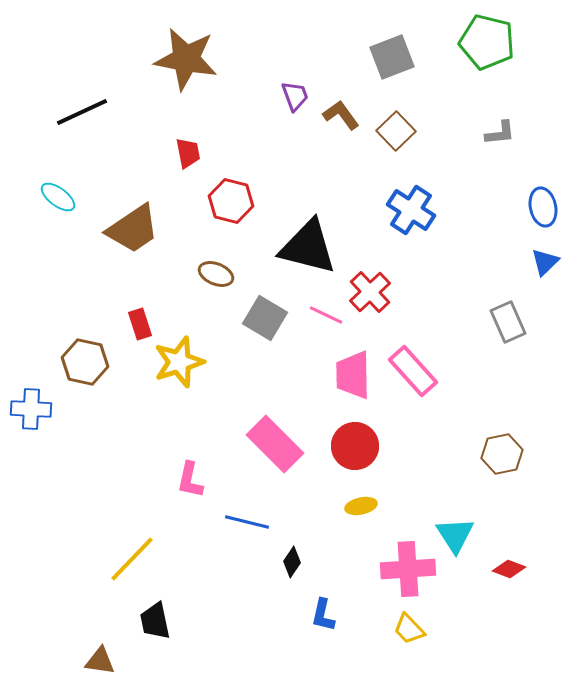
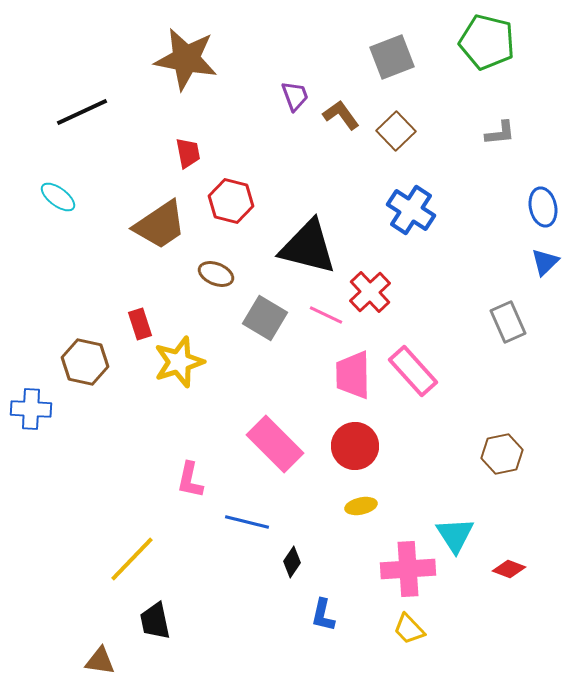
brown trapezoid at (133, 229): moved 27 px right, 4 px up
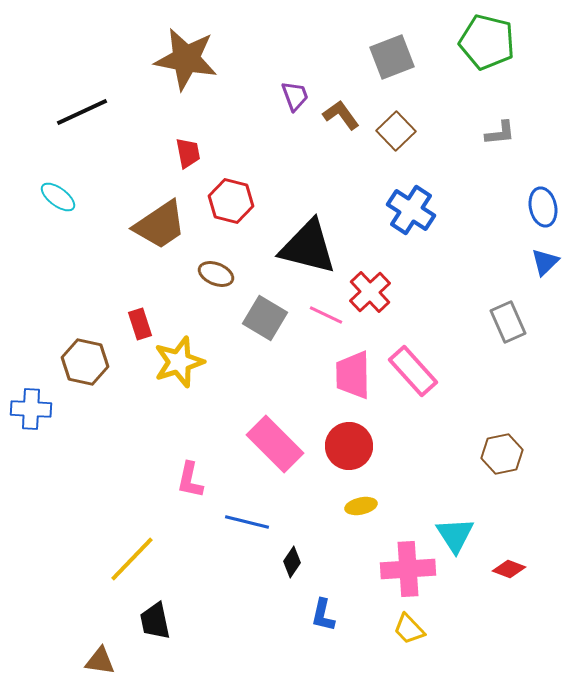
red circle at (355, 446): moved 6 px left
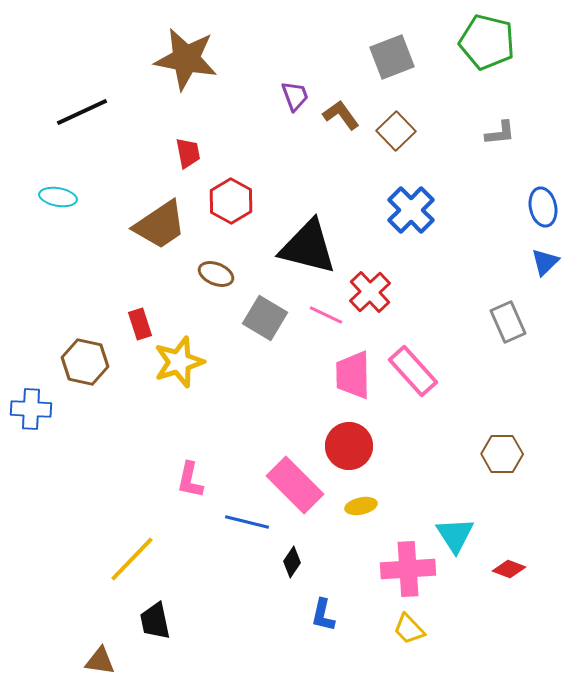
cyan ellipse at (58, 197): rotated 27 degrees counterclockwise
red hexagon at (231, 201): rotated 15 degrees clockwise
blue cross at (411, 210): rotated 12 degrees clockwise
pink rectangle at (275, 444): moved 20 px right, 41 px down
brown hexagon at (502, 454): rotated 12 degrees clockwise
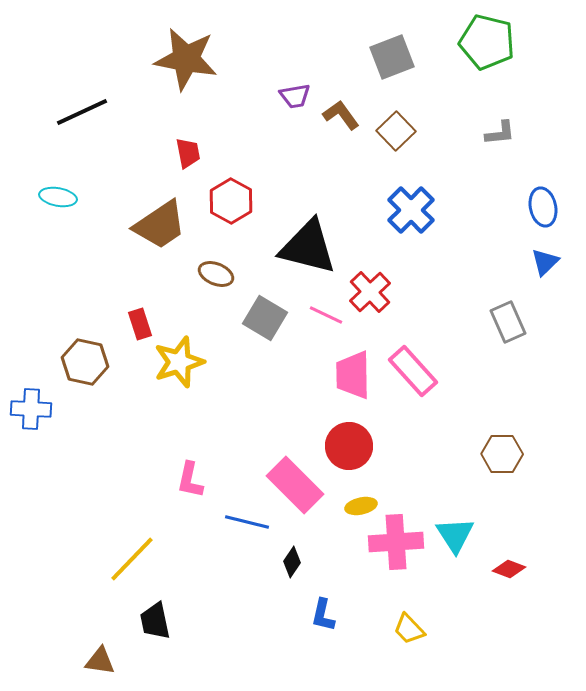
purple trapezoid at (295, 96): rotated 100 degrees clockwise
pink cross at (408, 569): moved 12 px left, 27 px up
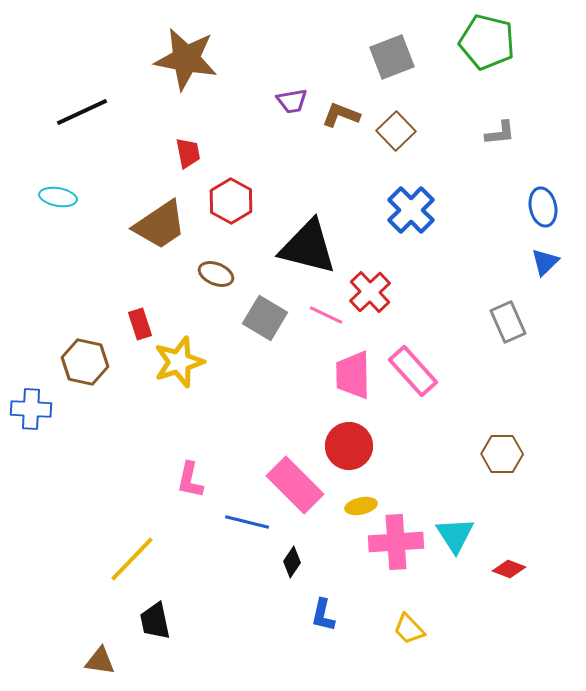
purple trapezoid at (295, 96): moved 3 px left, 5 px down
brown L-shape at (341, 115): rotated 33 degrees counterclockwise
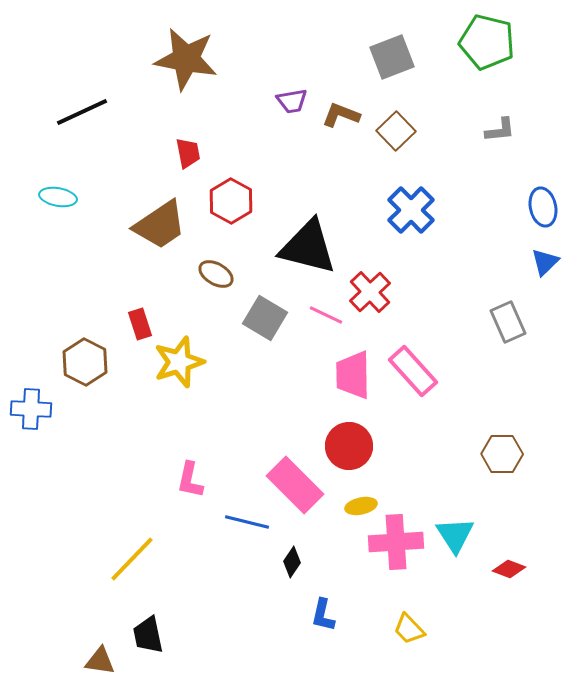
gray L-shape at (500, 133): moved 3 px up
brown ellipse at (216, 274): rotated 8 degrees clockwise
brown hexagon at (85, 362): rotated 15 degrees clockwise
black trapezoid at (155, 621): moved 7 px left, 14 px down
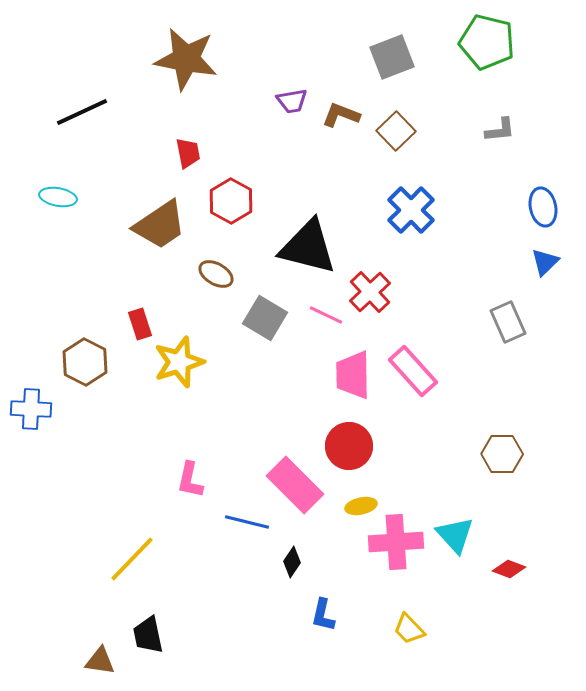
cyan triangle at (455, 535): rotated 9 degrees counterclockwise
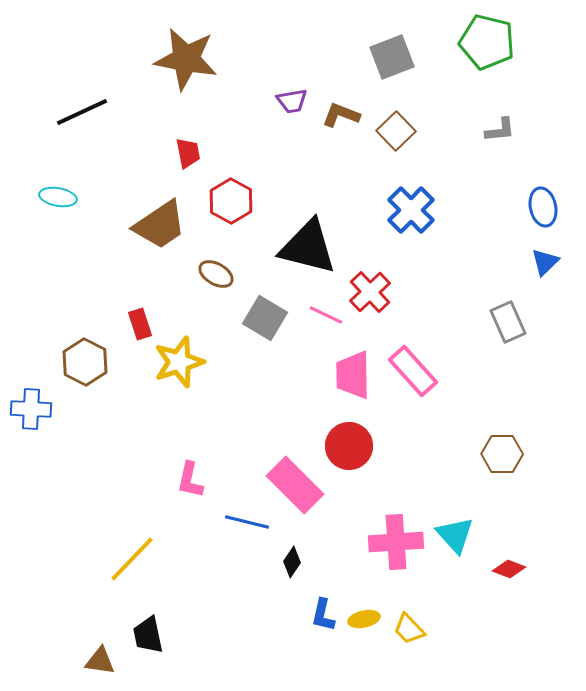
yellow ellipse at (361, 506): moved 3 px right, 113 px down
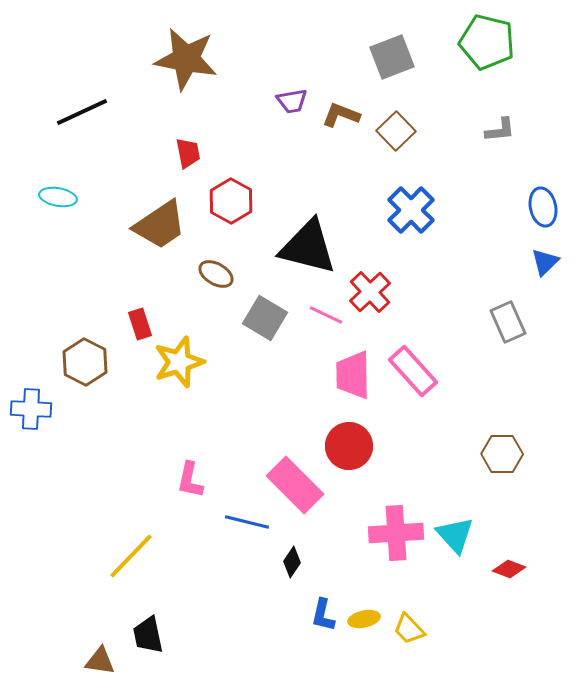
pink cross at (396, 542): moved 9 px up
yellow line at (132, 559): moved 1 px left, 3 px up
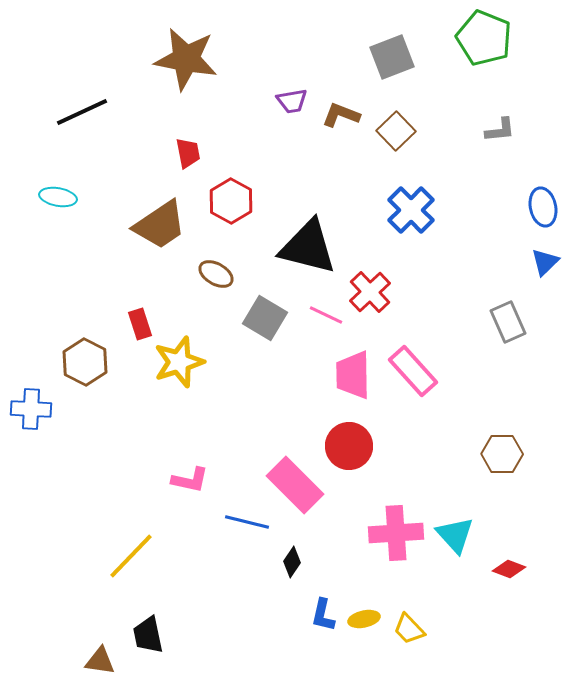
green pentagon at (487, 42): moved 3 px left, 4 px up; rotated 8 degrees clockwise
pink L-shape at (190, 480): rotated 90 degrees counterclockwise
